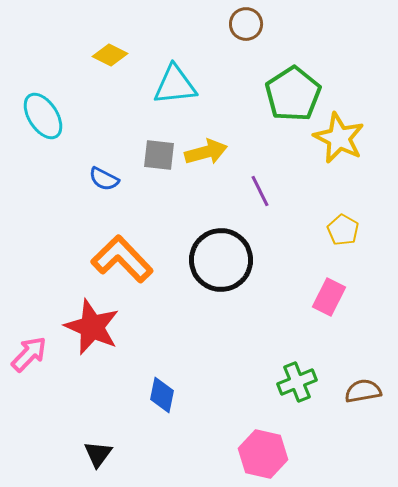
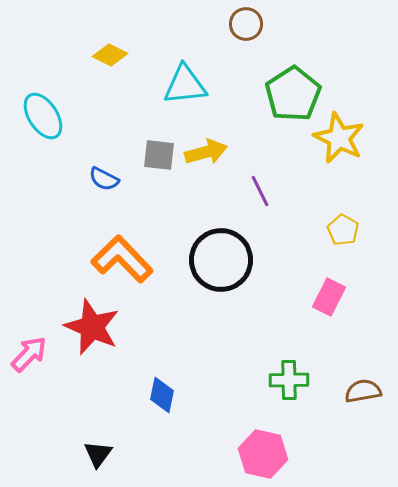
cyan triangle: moved 10 px right
green cross: moved 8 px left, 2 px up; rotated 21 degrees clockwise
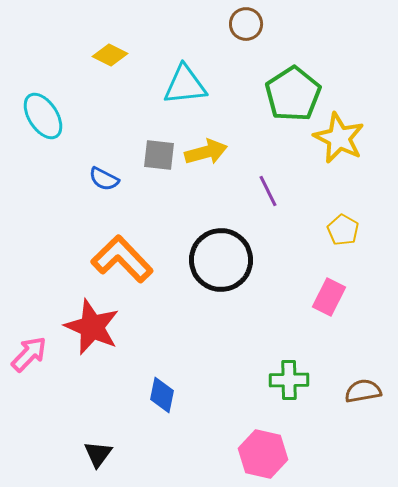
purple line: moved 8 px right
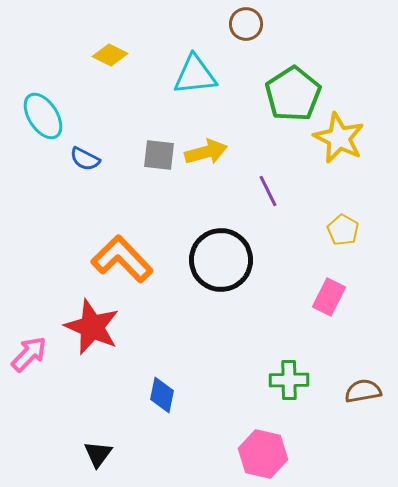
cyan triangle: moved 10 px right, 10 px up
blue semicircle: moved 19 px left, 20 px up
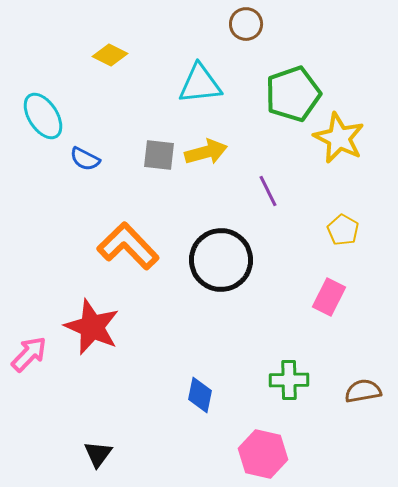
cyan triangle: moved 5 px right, 9 px down
green pentagon: rotated 14 degrees clockwise
orange L-shape: moved 6 px right, 13 px up
blue diamond: moved 38 px right
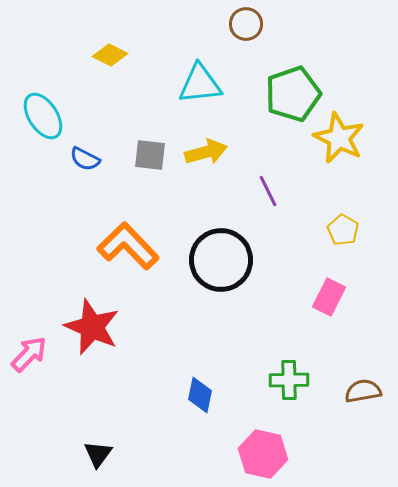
gray square: moved 9 px left
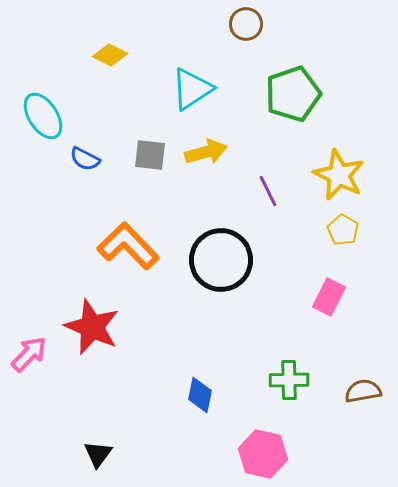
cyan triangle: moved 8 px left, 5 px down; rotated 27 degrees counterclockwise
yellow star: moved 37 px down
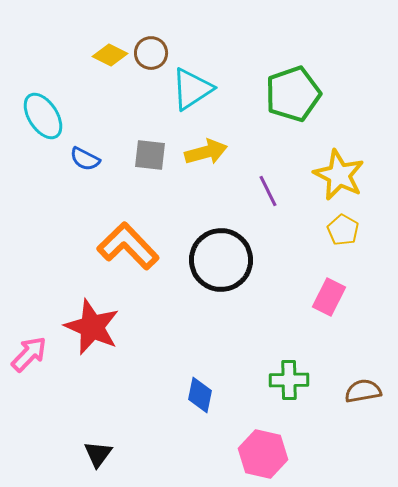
brown circle: moved 95 px left, 29 px down
